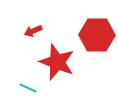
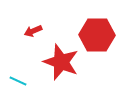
red star: moved 4 px right
cyan line: moved 10 px left, 7 px up
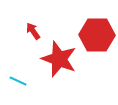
red arrow: rotated 78 degrees clockwise
red star: moved 2 px left, 3 px up
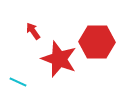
red hexagon: moved 7 px down
cyan line: moved 1 px down
